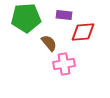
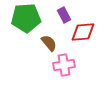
purple rectangle: rotated 56 degrees clockwise
pink cross: moved 1 px down
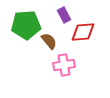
green pentagon: moved 7 px down
brown semicircle: moved 2 px up
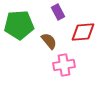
purple rectangle: moved 6 px left, 3 px up
green pentagon: moved 7 px left
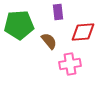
purple rectangle: rotated 21 degrees clockwise
pink cross: moved 6 px right, 1 px up
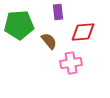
pink cross: moved 1 px right, 1 px up
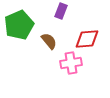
purple rectangle: moved 3 px right, 1 px up; rotated 28 degrees clockwise
green pentagon: rotated 20 degrees counterclockwise
red diamond: moved 4 px right, 7 px down
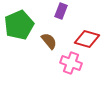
red diamond: rotated 20 degrees clockwise
pink cross: rotated 30 degrees clockwise
